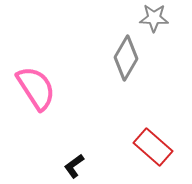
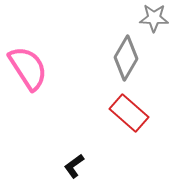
pink semicircle: moved 8 px left, 20 px up
red rectangle: moved 24 px left, 34 px up
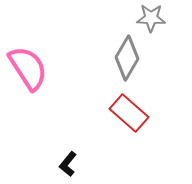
gray star: moved 3 px left
gray diamond: moved 1 px right
black L-shape: moved 6 px left, 2 px up; rotated 15 degrees counterclockwise
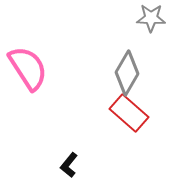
gray diamond: moved 15 px down
black L-shape: moved 1 px right, 1 px down
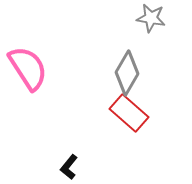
gray star: rotated 8 degrees clockwise
black L-shape: moved 2 px down
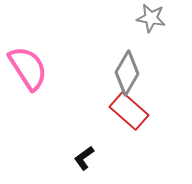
red rectangle: moved 2 px up
black L-shape: moved 15 px right, 9 px up; rotated 15 degrees clockwise
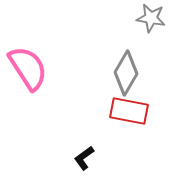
gray diamond: moved 1 px left
red rectangle: rotated 30 degrees counterclockwise
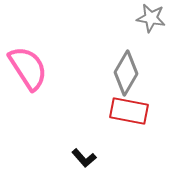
black L-shape: rotated 95 degrees counterclockwise
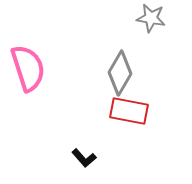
pink semicircle: rotated 15 degrees clockwise
gray diamond: moved 6 px left
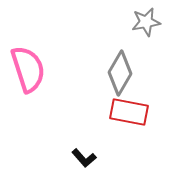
gray star: moved 5 px left, 4 px down; rotated 20 degrees counterclockwise
pink semicircle: moved 1 px down
red rectangle: moved 1 px down
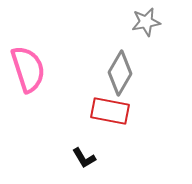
red rectangle: moved 19 px left, 1 px up
black L-shape: rotated 10 degrees clockwise
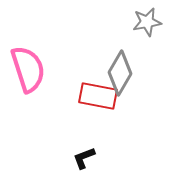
gray star: moved 1 px right
red rectangle: moved 12 px left, 15 px up
black L-shape: rotated 100 degrees clockwise
